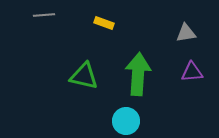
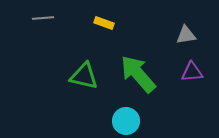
gray line: moved 1 px left, 3 px down
gray triangle: moved 2 px down
green arrow: rotated 45 degrees counterclockwise
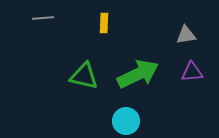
yellow rectangle: rotated 72 degrees clockwise
green arrow: rotated 105 degrees clockwise
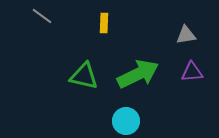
gray line: moved 1 px left, 2 px up; rotated 40 degrees clockwise
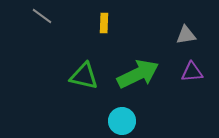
cyan circle: moved 4 px left
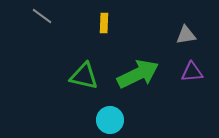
cyan circle: moved 12 px left, 1 px up
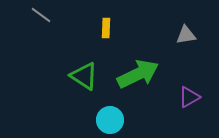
gray line: moved 1 px left, 1 px up
yellow rectangle: moved 2 px right, 5 px down
purple triangle: moved 3 px left, 25 px down; rotated 25 degrees counterclockwise
green triangle: rotated 20 degrees clockwise
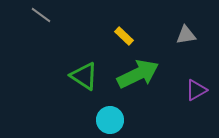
yellow rectangle: moved 18 px right, 8 px down; rotated 48 degrees counterclockwise
purple triangle: moved 7 px right, 7 px up
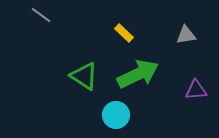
yellow rectangle: moved 3 px up
purple triangle: rotated 25 degrees clockwise
cyan circle: moved 6 px right, 5 px up
